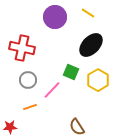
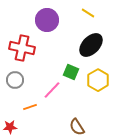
purple circle: moved 8 px left, 3 px down
gray circle: moved 13 px left
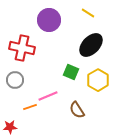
purple circle: moved 2 px right
pink line: moved 4 px left, 6 px down; rotated 24 degrees clockwise
brown semicircle: moved 17 px up
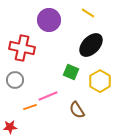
yellow hexagon: moved 2 px right, 1 px down
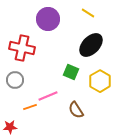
purple circle: moved 1 px left, 1 px up
brown semicircle: moved 1 px left
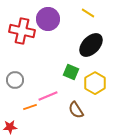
red cross: moved 17 px up
yellow hexagon: moved 5 px left, 2 px down
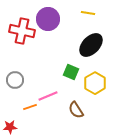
yellow line: rotated 24 degrees counterclockwise
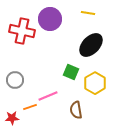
purple circle: moved 2 px right
brown semicircle: rotated 24 degrees clockwise
red star: moved 2 px right, 9 px up
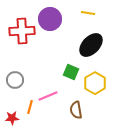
red cross: rotated 15 degrees counterclockwise
orange line: rotated 56 degrees counterclockwise
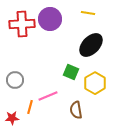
red cross: moved 7 px up
